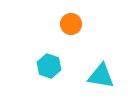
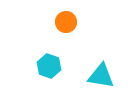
orange circle: moved 5 px left, 2 px up
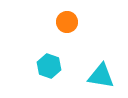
orange circle: moved 1 px right
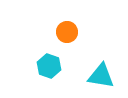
orange circle: moved 10 px down
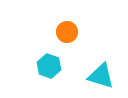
cyan triangle: rotated 8 degrees clockwise
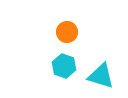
cyan hexagon: moved 15 px right
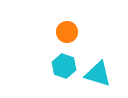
cyan triangle: moved 3 px left, 2 px up
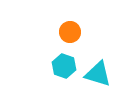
orange circle: moved 3 px right
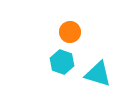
cyan hexagon: moved 2 px left, 4 px up
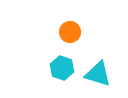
cyan hexagon: moved 6 px down
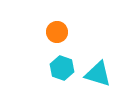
orange circle: moved 13 px left
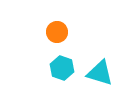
cyan triangle: moved 2 px right, 1 px up
